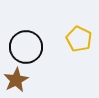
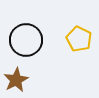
black circle: moved 7 px up
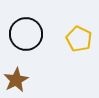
black circle: moved 6 px up
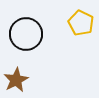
yellow pentagon: moved 2 px right, 16 px up
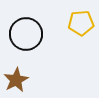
yellow pentagon: rotated 30 degrees counterclockwise
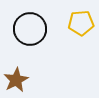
black circle: moved 4 px right, 5 px up
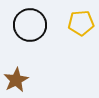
black circle: moved 4 px up
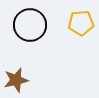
brown star: rotated 15 degrees clockwise
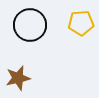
brown star: moved 2 px right, 2 px up
